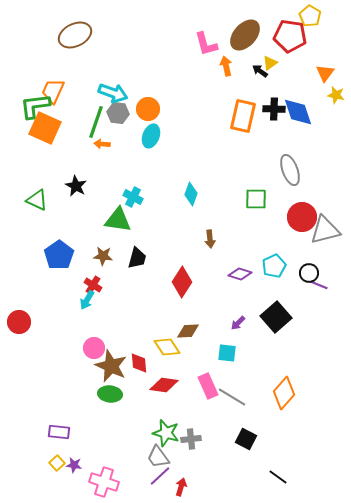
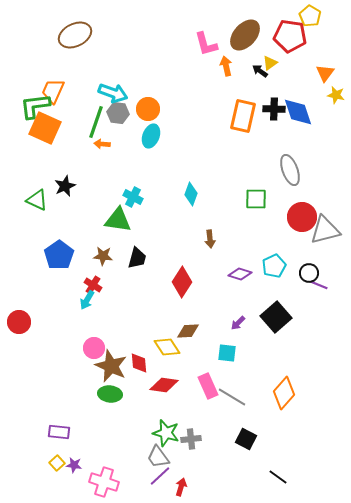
black star at (76, 186): moved 11 px left; rotated 20 degrees clockwise
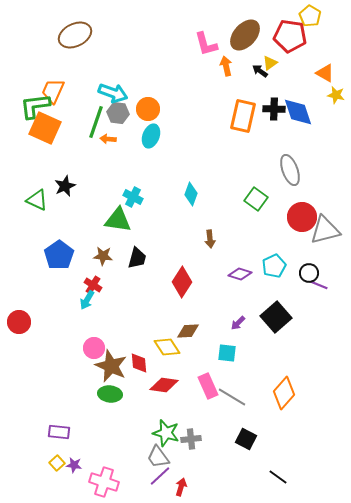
orange triangle at (325, 73): rotated 36 degrees counterclockwise
orange arrow at (102, 144): moved 6 px right, 5 px up
green square at (256, 199): rotated 35 degrees clockwise
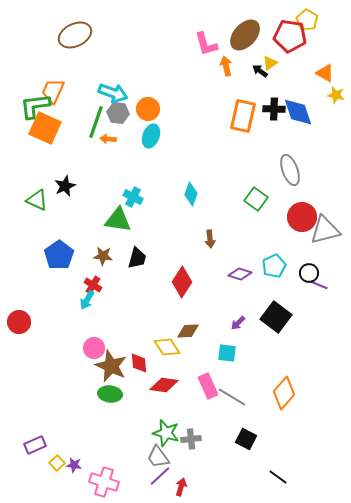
yellow pentagon at (310, 16): moved 3 px left, 4 px down
black square at (276, 317): rotated 12 degrees counterclockwise
purple rectangle at (59, 432): moved 24 px left, 13 px down; rotated 30 degrees counterclockwise
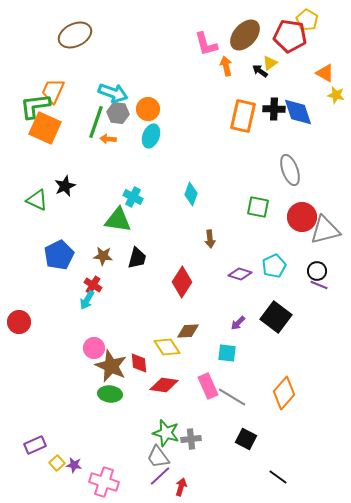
green square at (256, 199): moved 2 px right, 8 px down; rotated 25 degrees counterclockwise
blue pentagon at (59, 255): rotated 8 degrees clockwise
black circle at (309, 273): moved 8 px right, 2 px up
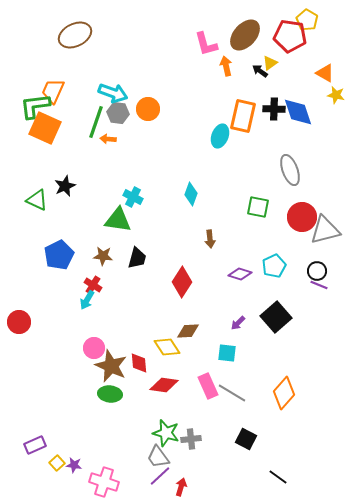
cyan ellipse at (151, 136): moved 69 px right
black square at (276, 317): rotated 12 degrees clockwise
gray line at (232, 397): moved 4 px up
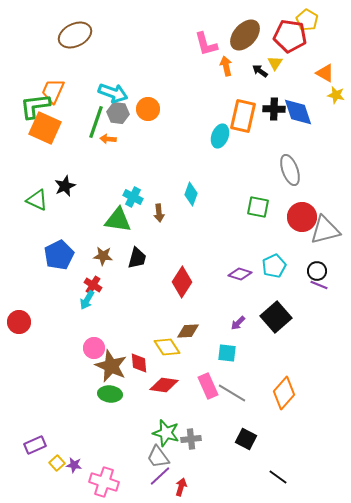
yellow triangle at (270, 63): moved 5 px right; rotated 21 degrees counterclockwise
brown arrow at (210, 239): moved 51 px left, 26 px up
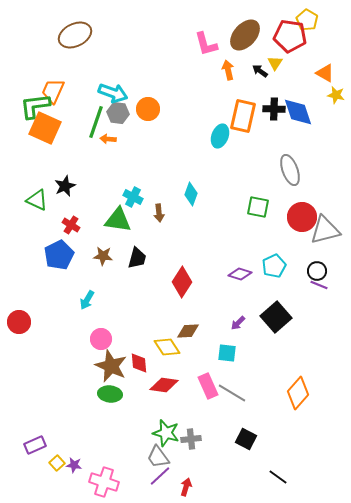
orange arrow at (226, 66): moved 2 px right, 4 px down
red cross at (93, 285): moved 22 px left, 60 px up
pink circle at (94, 348): moved 7 px right, 9 px up
orange diamond at (284, 393): moved 14 px right
red arrow at (181, 487): moved 5 px right
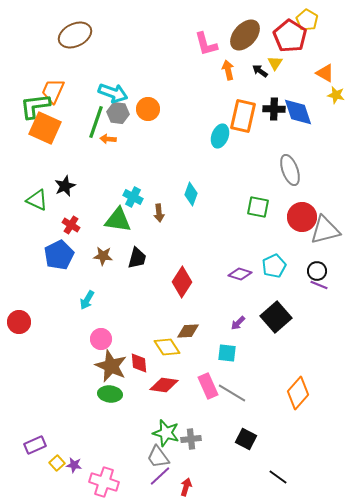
red pentagon at (290, 36): rotated 24 degrees clockwise
